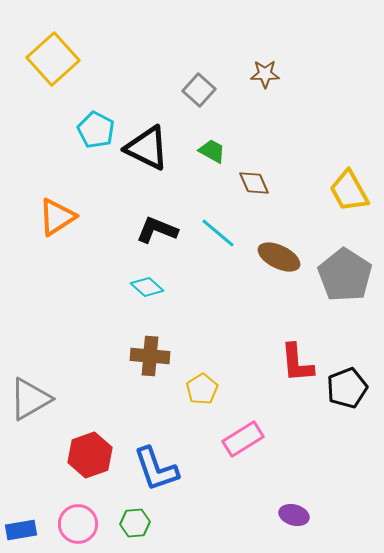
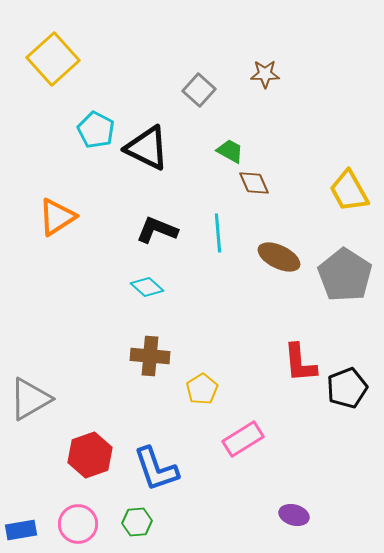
green trapezoid: moved 18 px right
cyan line: rotated 45 degrees clockwise
red L-shape: moved 3 px right
green hexagon: moved 2 px right, 1 px up
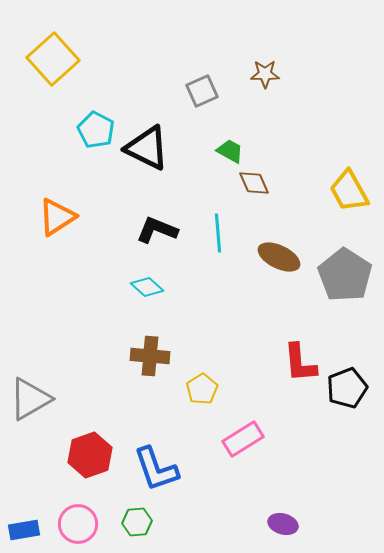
gray square: moved 3 px right, 1 px down; rotated 24 degrees clockwise
purple ellipse: moved 11 px left, 9 px down
blue rectangle: moved 3 px right
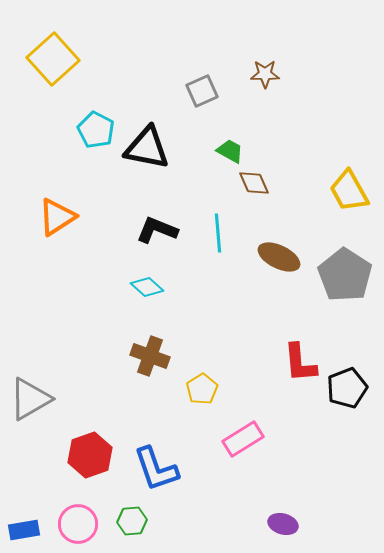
black triangle: rotated 15 degrees counterclockwise
brown cross: rotated 15 degrees clockwise
green hexagon: moved 5 px left, 1 px up
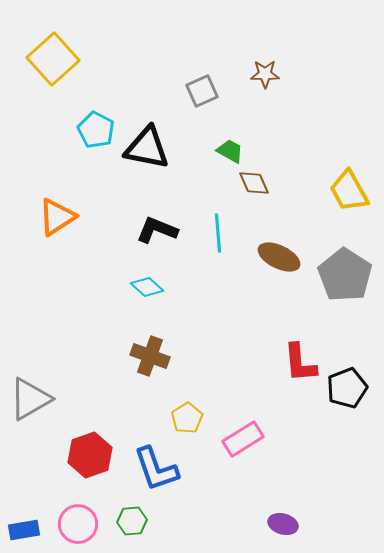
yellow pentagon: moved 15 px left, 29 px down
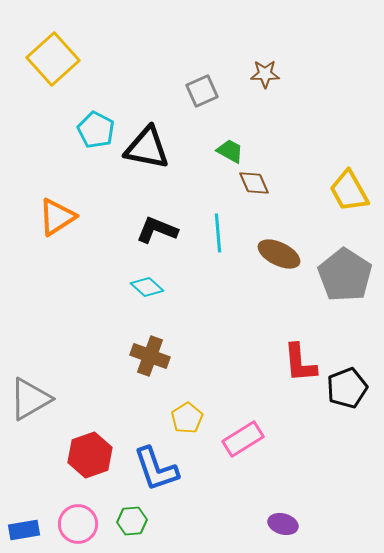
brown ellipse: moved 3 px up
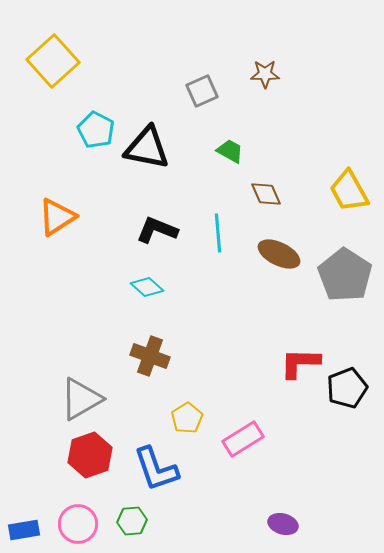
yellow square: moved 2 px down
brown diamond: moved 12 px right, 11 px down
red L-shape: rotated 96 degrees clockwise
gray triangle: moved 51 px right
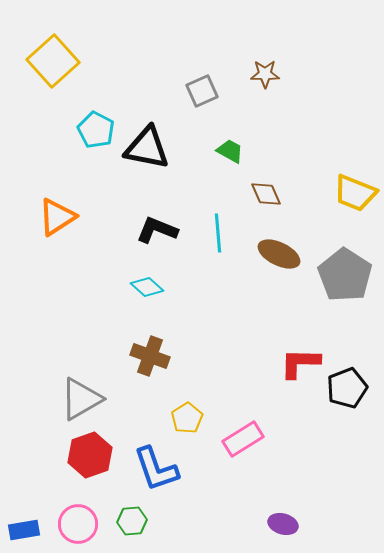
yellow trapezoid: moved 6 px right, 2 px down; rotated 39 degrees counterclockwise
